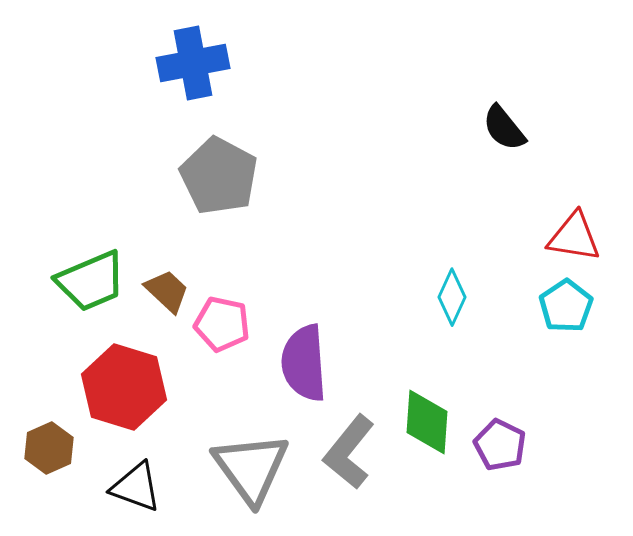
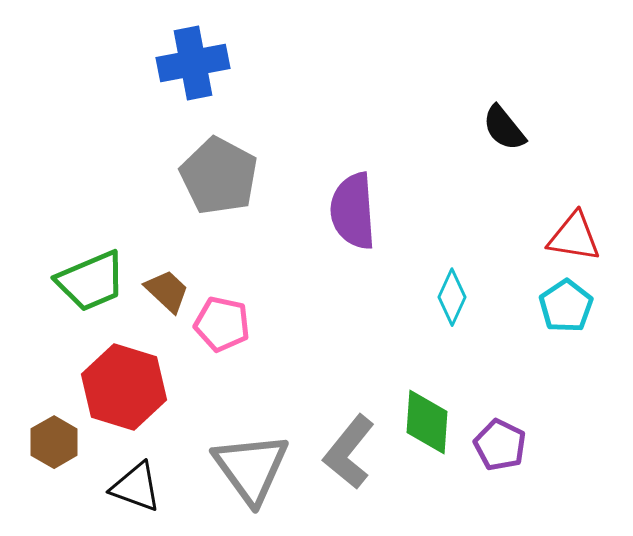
purple semicircle: moved 49 px right, 152 px up
brown hexagon: moved 5 px right, 6 px up; rotated 6 degrees counterclockwise
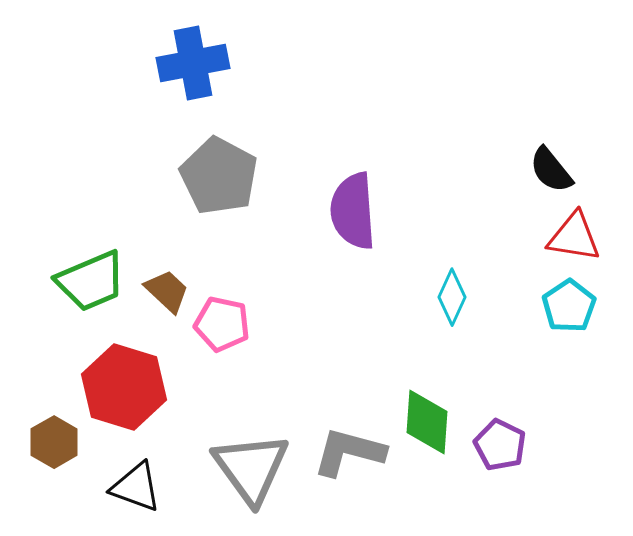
black semicircle: moved 47 px right, 42 px down
cyan pentagon: moved 3 px right
gray L-shape: rotated 66 degrees clockwise
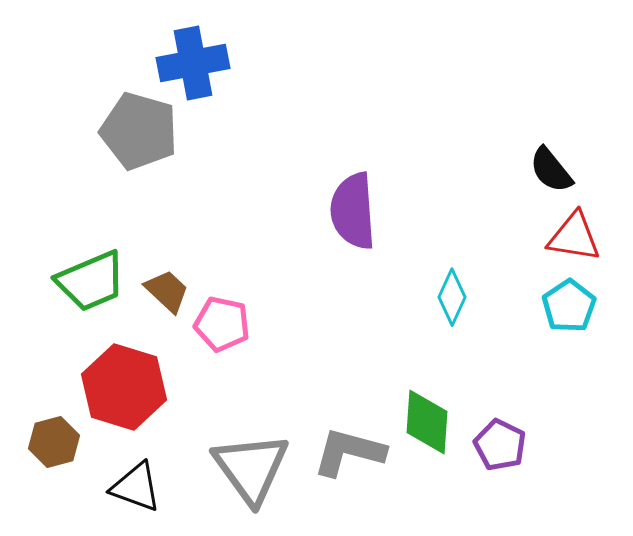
gray pentagon: moved 80 px left, 45 px up; rotated 12 degrees counterclockwise
brown hexagon: rotated 15 degrees clockwise
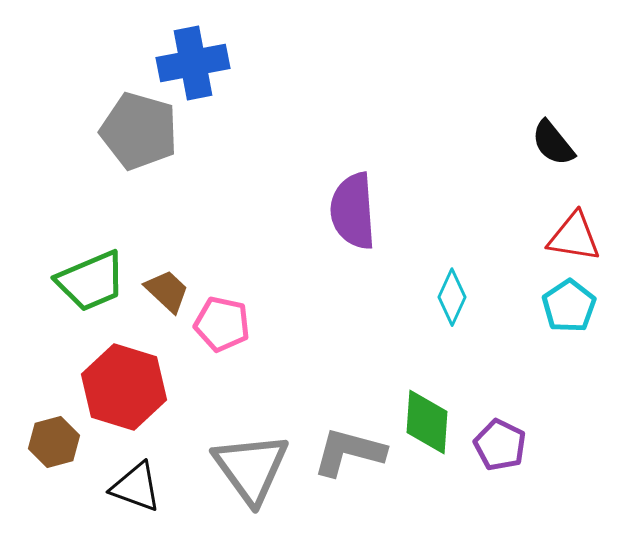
black semicircle: moved 2 px right, 27 px up
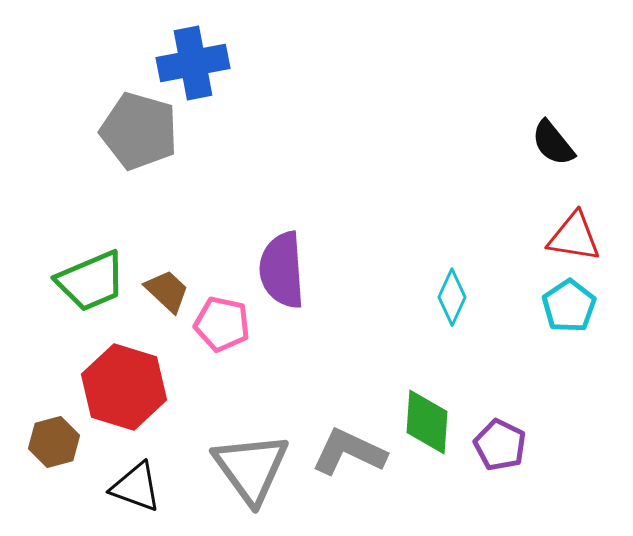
purple semicircle: moved 71 px left, 59 px down
gray L-shape: rotated 10 degrees clockwise
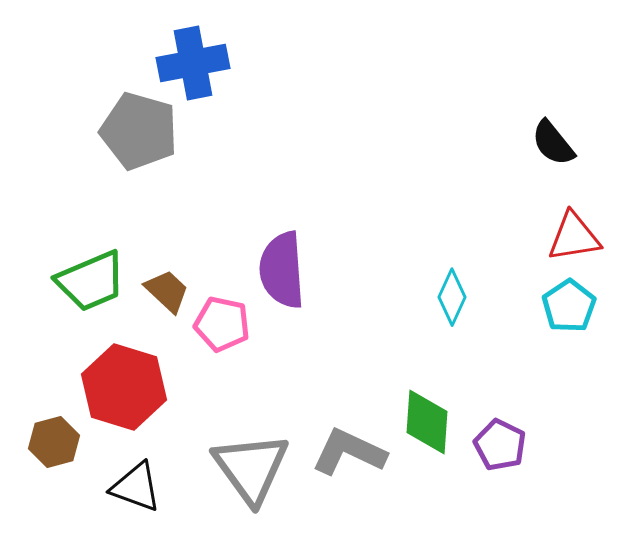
red triangle: rotated 18 degrees counterclockwise
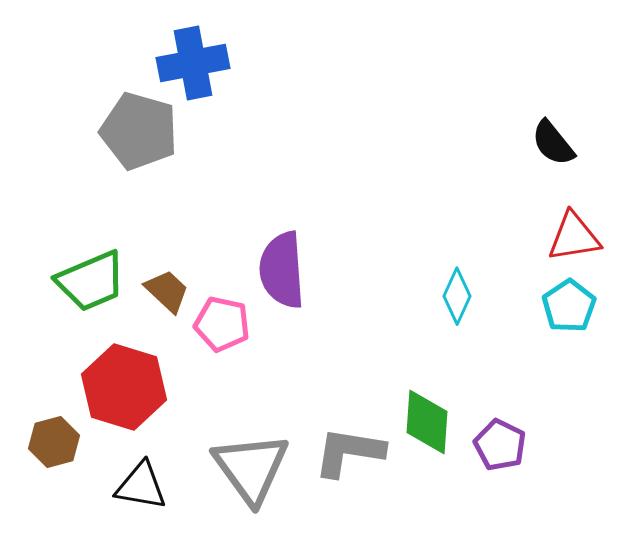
cyan diamond: moved 5 px right, 1 px up
gray L-shape: rotated 16 degrees counterclockwise
black triangle: moved 5 px right, 1 px up; rotated 10 degrees counterclockwise
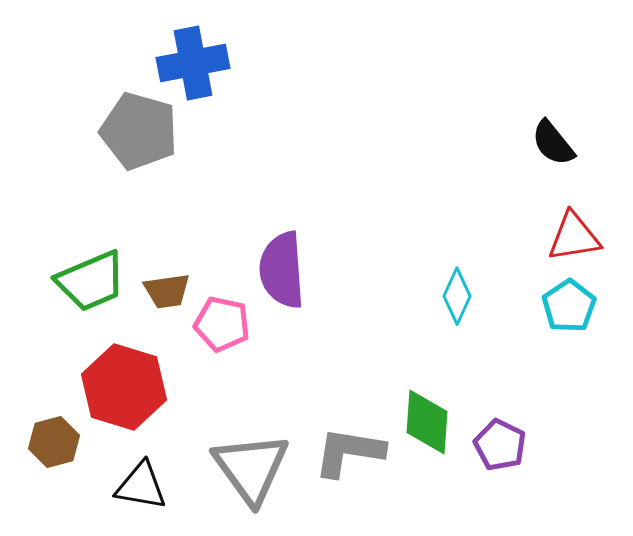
brown trapezoid: rotated 129 degrees clockwise
